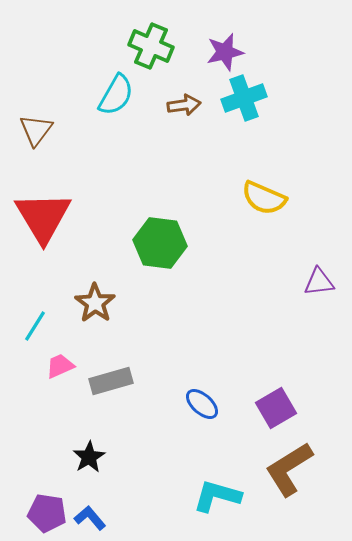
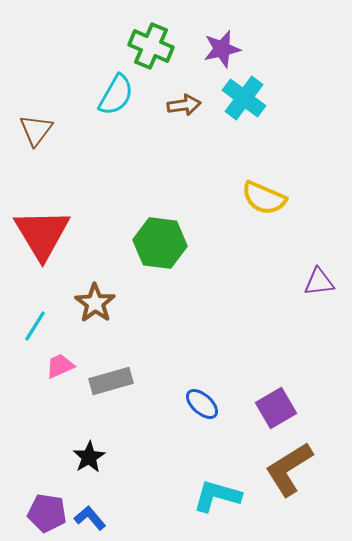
purple star: moved 3 px left, 3 px up
cyan cross: rotated 33 degrees counterclockwise
red triangle: moved 1 px left, 17 px down
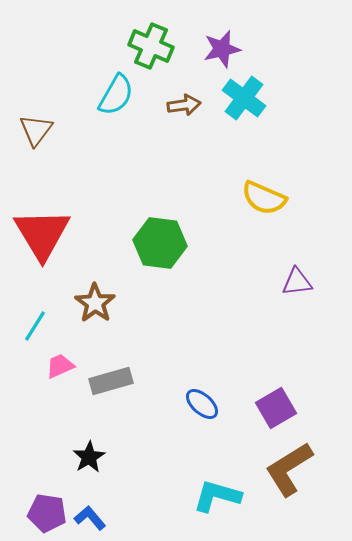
purple triangle: moved 22 px left
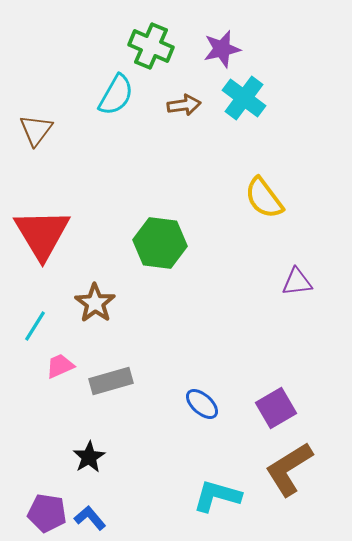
yellow semicircle: rotated 30 degrees clockwise
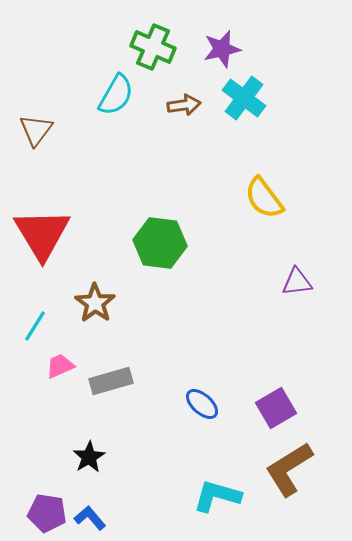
green cross: moved 2 px right, 1 px down
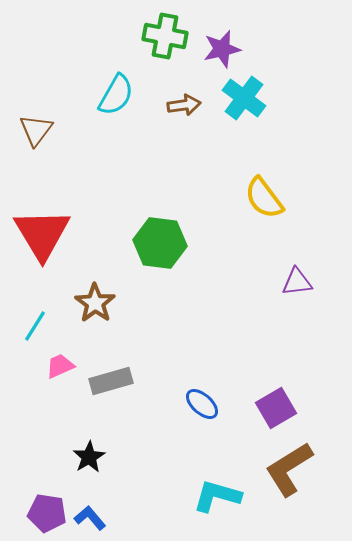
green cross: moved 12 px right, 11 px up; rotated 12 degrees counterclockwise
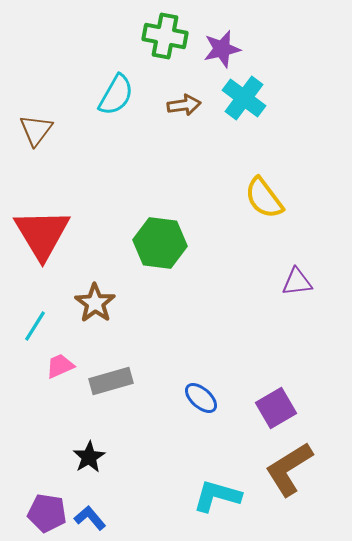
blue ellipse: moved 1 px left, 6 px up
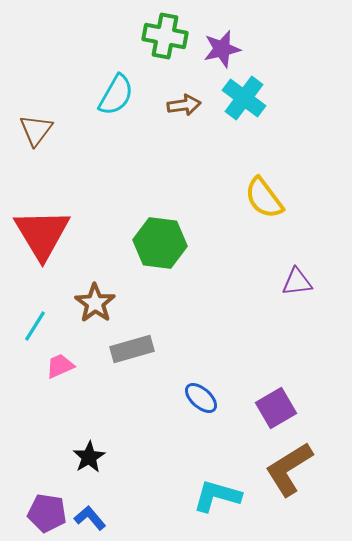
gray rectangle: moved 21 px right, 32 px up
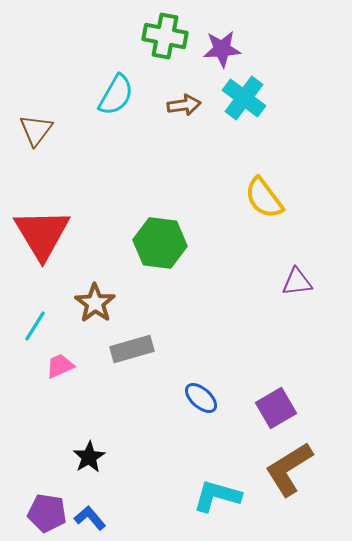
purple star: rotated 9 degrees clockwise
